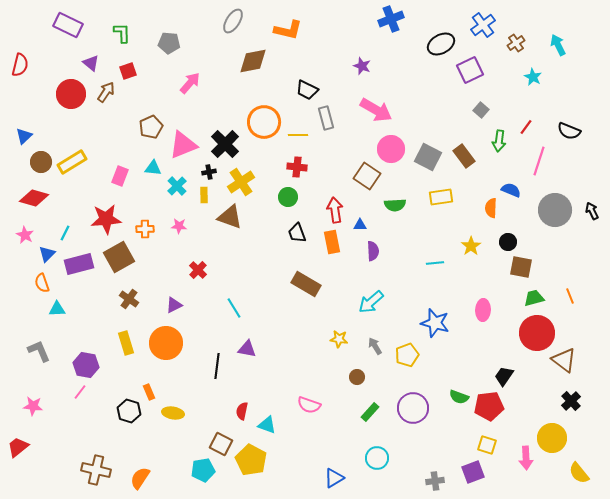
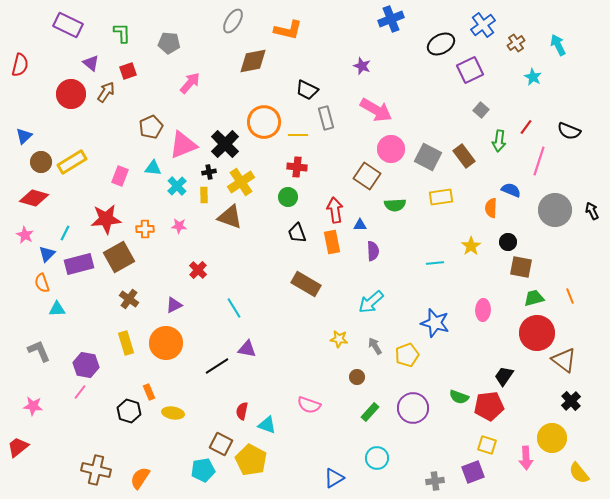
black line at (217, 366): rotated 50 degrees clockwise
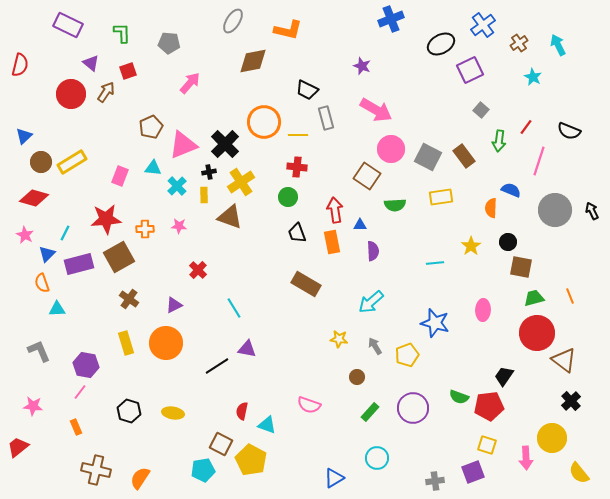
brown cross at (516, 43): moved 3 px right
orange rectangle at (149, 392): moved 73 px left, 35 px down
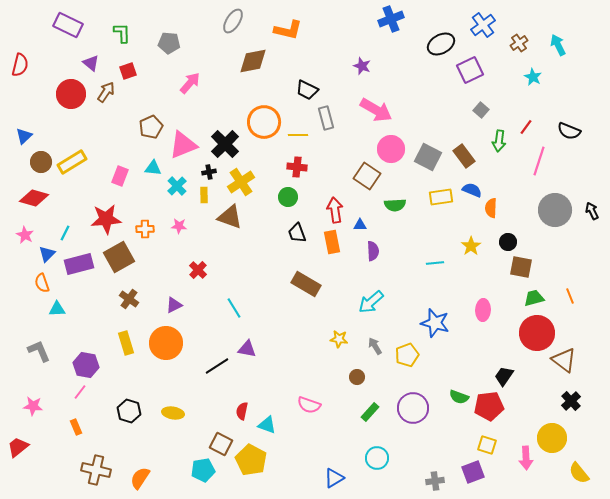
blue semicircle at (511, 190): moved 39 px left
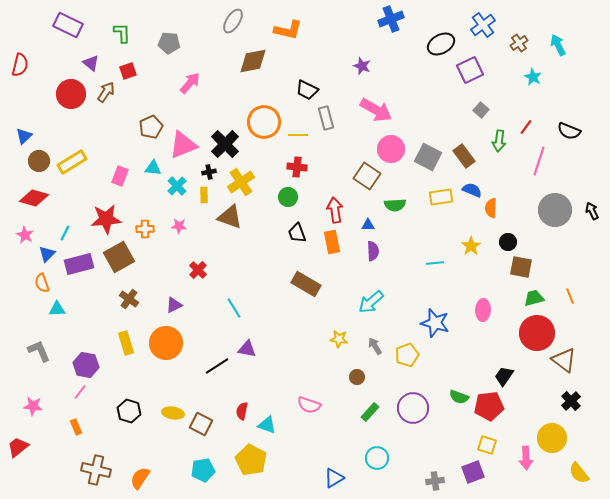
brown circle at (41, 162): moved 2 px left, 1 px up
blue triangle at (360, 225): moved 8 px right
brown square at (221, 444): moved 20 px left, 20 px up
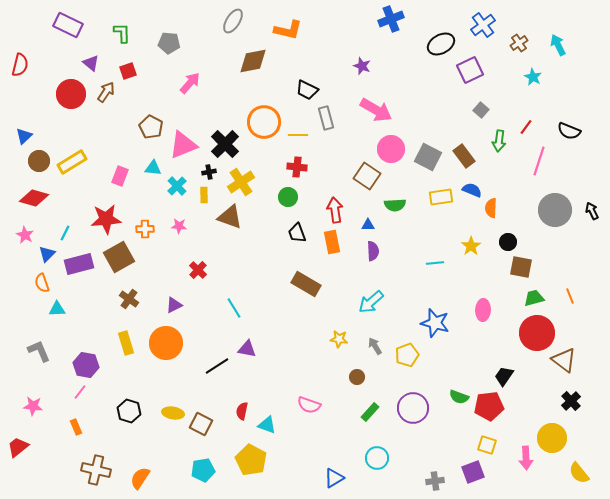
brown pentagon at (151, 127): rotated 20 degrees counterclockwise
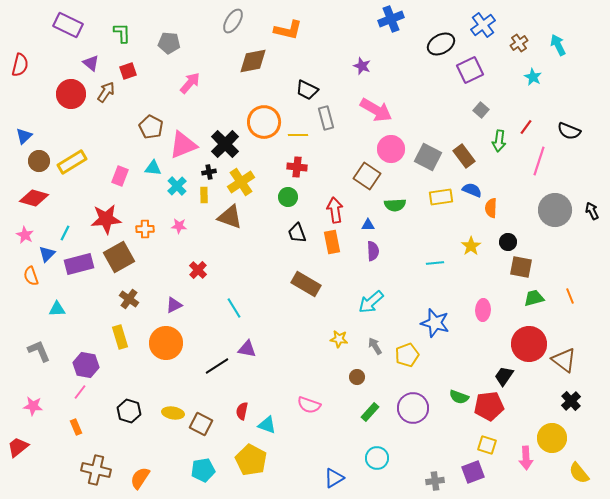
orange semicircle at (42, 283): moved 11 px left, 7 px up
red circle at (537, 333): moved 8 px left, 11 px down
yellow rectangle at (126, 343): moved 6 px left, 6 px up
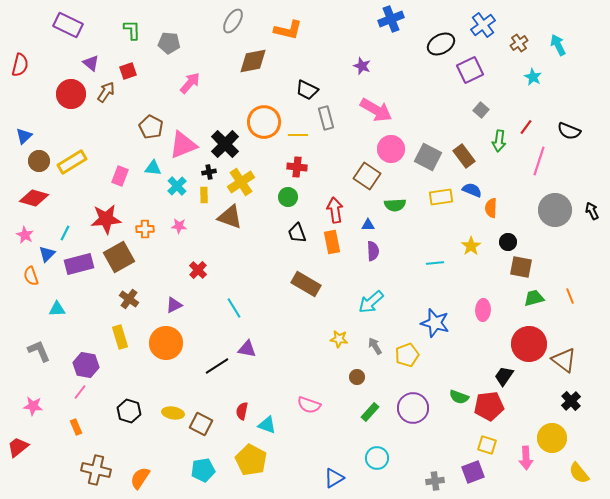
green L-shape at (122, 33): moved 10 px right, 3 px up
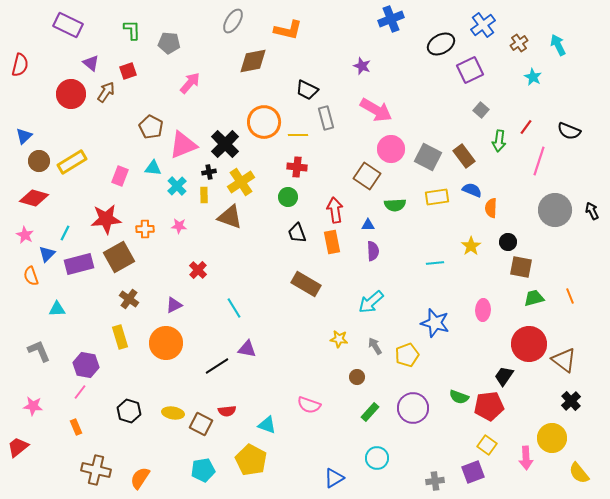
yellow rectangle at (441, 197): moved 4 px left
red semicircle at (242, 411): moved 15 px left; rotated 108 degrees counterclockwise
yellow square at (487, 445): rotated 18 degrees clockwise
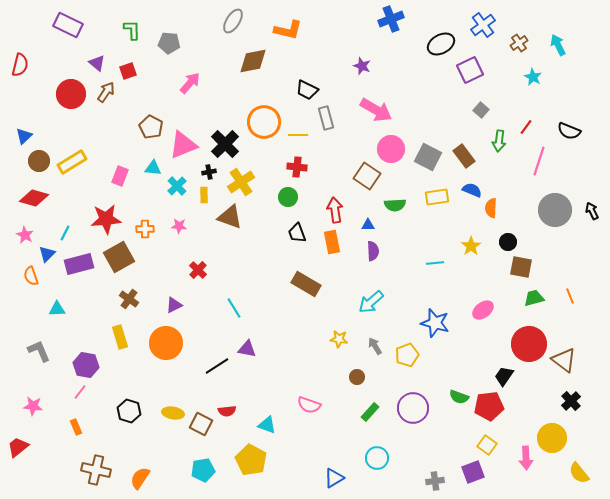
purple triangle at (91, 63): moved 6 px right
pink ellipse at (483, 310): rotated 50 degrees clockwise
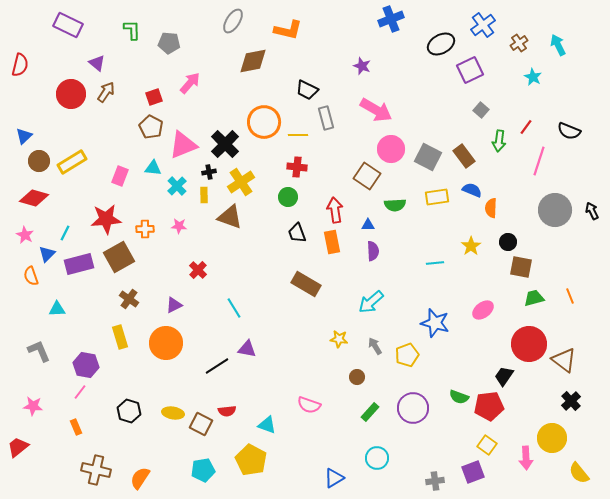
red square at (128, 71): moved 26 px right, 26 px down
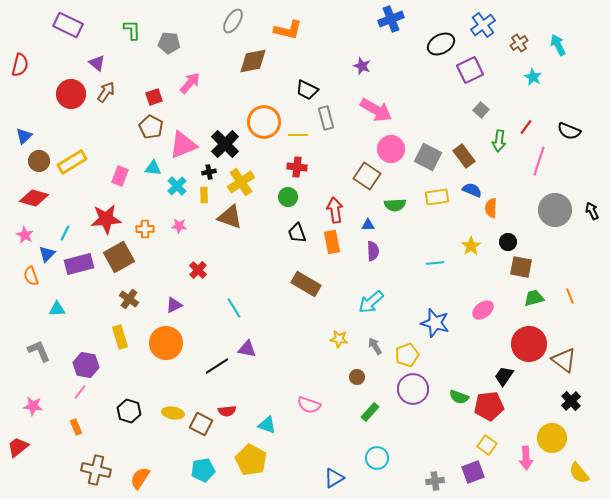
purple circle at (413, 408): moved 19 px up
